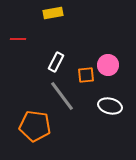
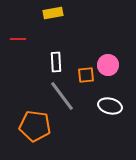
white rectangle: rotated 30 degrees counterclockwise
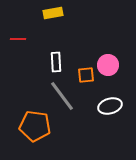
white ellipse: rotated 30 degrees counterclockwise
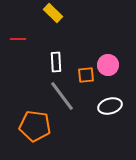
yellow rectangle: rotated 54 degrees clockwise
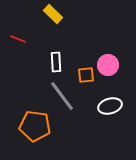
yellow rectangle: moved 1 px down
red line: rotated 21 degrees clockwise
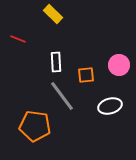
pink circle: moved 11 px right
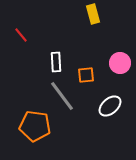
yellow rectangle: moved 40 px right; rotated 30 degrees clockwise
red line: moved 3 px right, 4 px up; rotated 28 degrees clockwise
pink circle: moved 1 px right, 2 px up
white ellipse: rotated 25 degrees counterclockwise
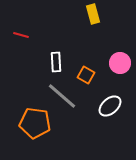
red line: rotated 35 degrees counterclockwise
orange square: rotated 36 degrees clockwise
gray line: rotated 12 degrees counterclockwise
orange pentagon: moved 3 px up
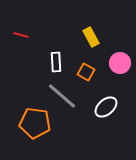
yellow rectangle: moved 2 px left, 23 px down; rotated 12 degrees counterclockwise
orange square: moved 3 px up
white ellipse: moved 4 px left, 1 px down
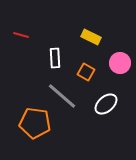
yellow rectangle: rotated 36 degrees counterclockwise
white rectangle: moved 1 px left, 4 px up
white ellipse: moved 3 px up
